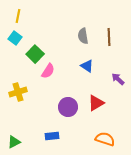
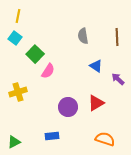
brown line: moved 8 px right
blue triangle: moved 9 px right
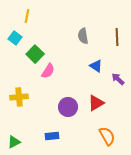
yellow line: moved 9 px right
yellow cross: moved 1 px right, 5 px down; rotated 12 degrees clockwise
orange semicircle: moved 2 px right, 3 px up; rotated 42 degrees clockwise
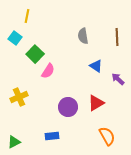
yellow cross: rotated 18 degrees counterclockwise
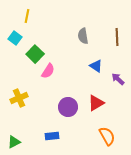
yellow cross: moved 1 px down
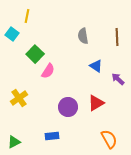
cyan square: moved 3 px left, 4 px up
yellow cross: rotated 12 degrees counterclockwise
orange semicircle: moved 2 px right, 3 px down
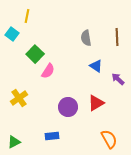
gray semicircle: moved 3 px right, 2 px down
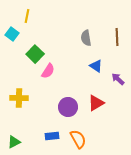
yellow cross: rotated 36 degrees clockwise
orange semicircle: moved 31 px left
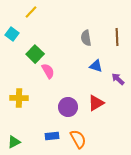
yellow line: moved 4 px right, 4 px up; rotated 32 degrees clockwise
blue triangle: rotated 16 degrees counterclockwise
pink semicircle: rotated 63 degrees counterclockwise
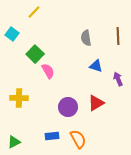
yellow line: moved 3 px right
brown line: moved 1 px right, 1 px up
purple arrow: rotated 24 degrees clockwise
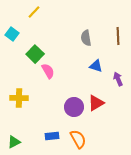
purple circle: moved 6 px right
